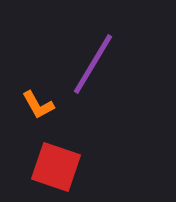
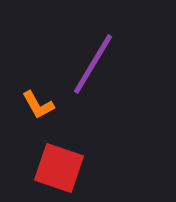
red square: moved 3 px right, 1 px down
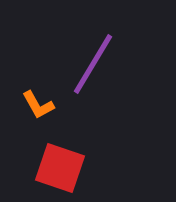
red square: moved 1 px right
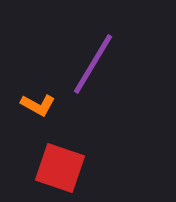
orange L-shape: rotated 32 degrees counterclockwise
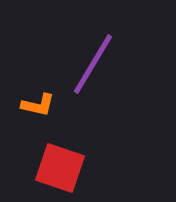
orange L-shape: rotated 16 degrees counterclockwise
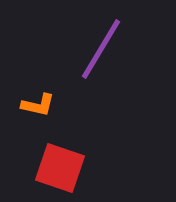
purple line: moved 8 px right, 15 px up
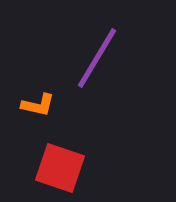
purple line: moved 4 px left, 9 px down
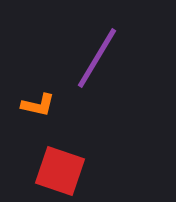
red square: moved 3 px down
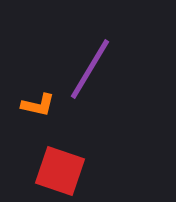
purple line: moved 7 px left, 11 px down
